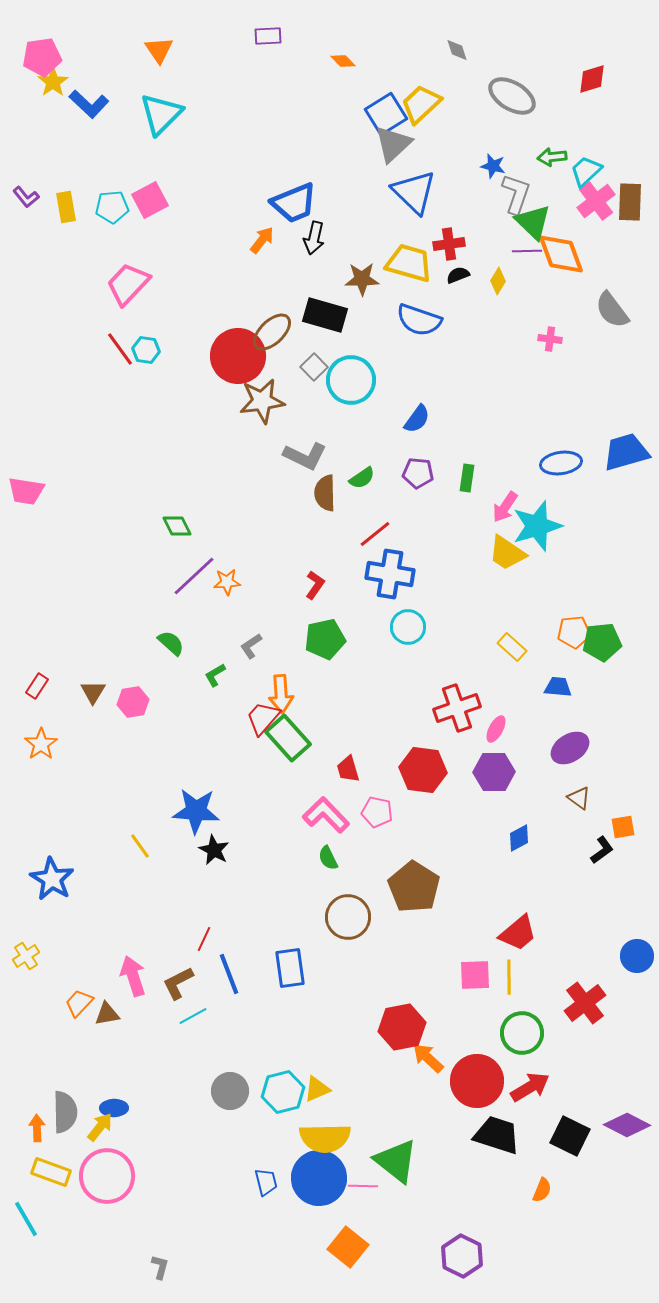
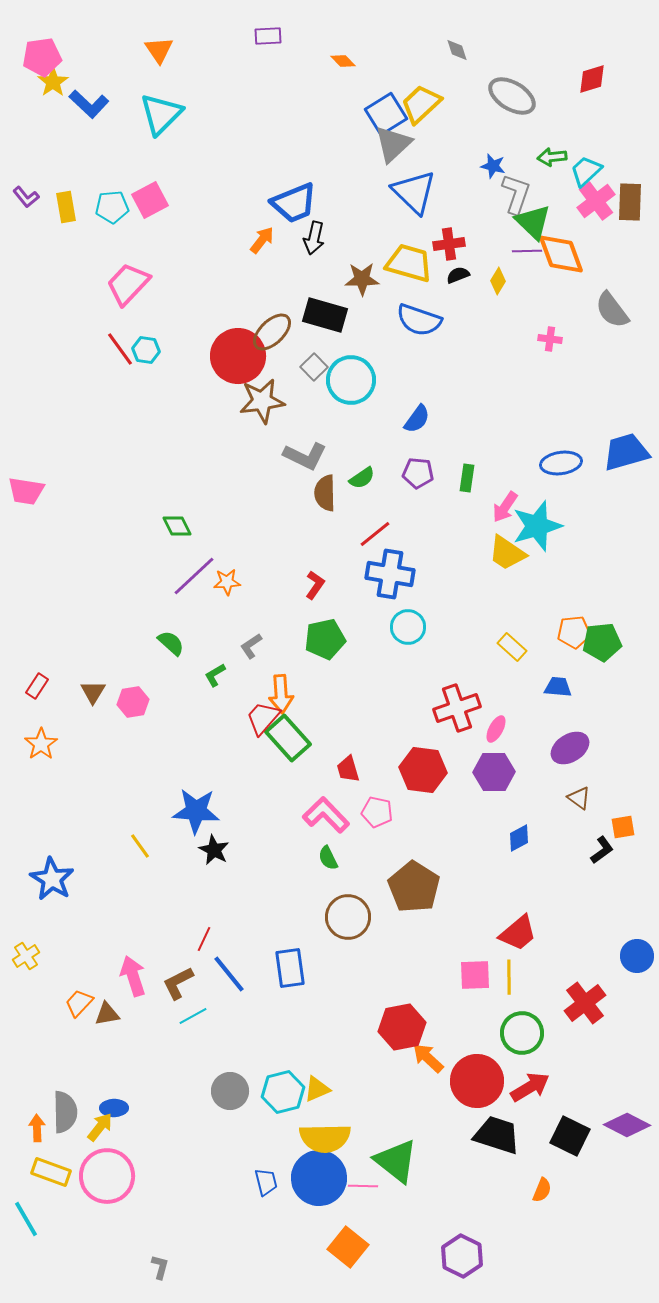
blue line at (229, 974): rotated 18 degrees counterclockwise
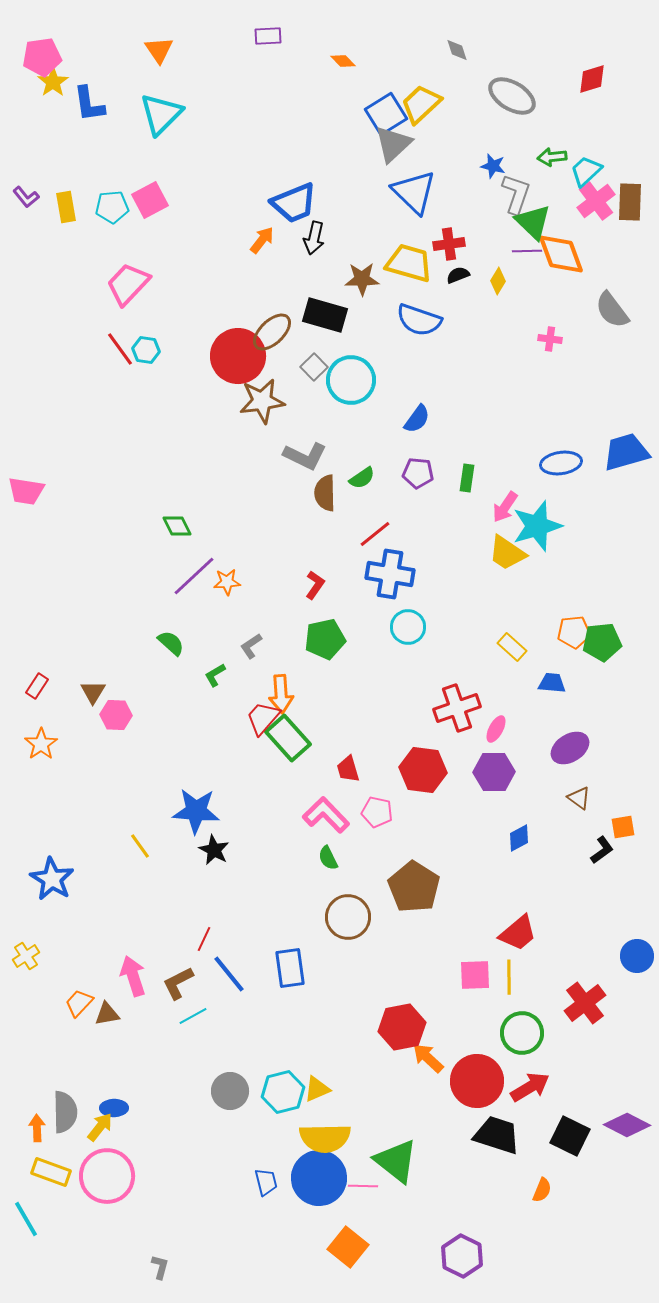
blue L-shape at (89, 104): rotated 39 degrees clockwise
blue trapezoid at (558, 687): moved 6 px left, 4 px up
pink hexagon at (133, 702): moved 17 px left, 13 px down; rotated 12 degrees clockwise
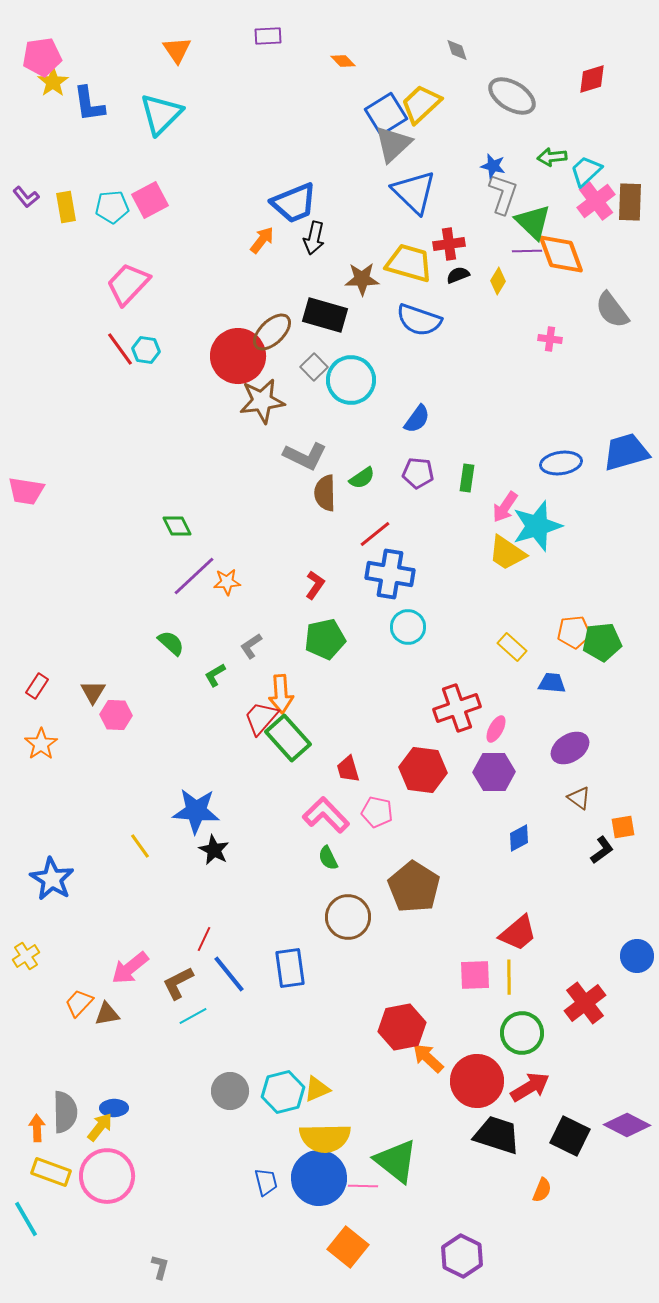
orange triangle at (159, 50): moved 18 px right
gray L-shape at (516, 194): moved 13 px left
red trapezoid at (263, 718): moved 2 px left
pink arrow at (133, 976): moved 3 px left, 8 px up; rotated 111 degrees counterclockwise
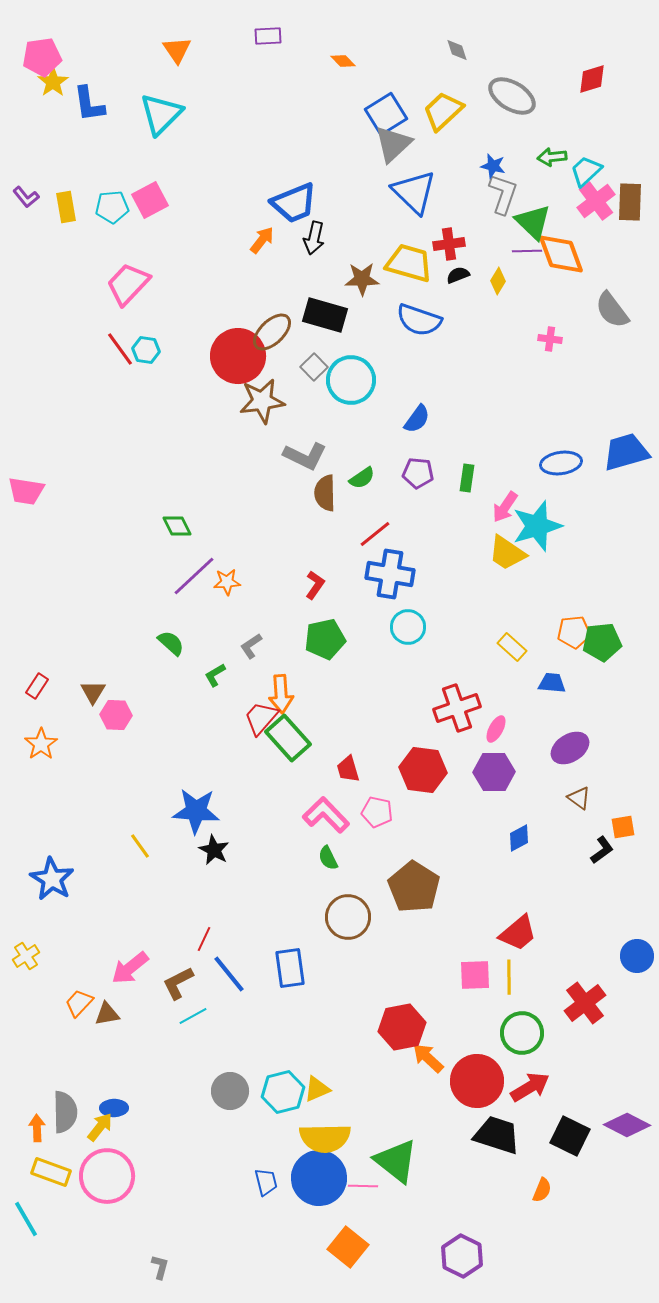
yellow trapezoid at (421, 104): moved 22 px right, 7 px down
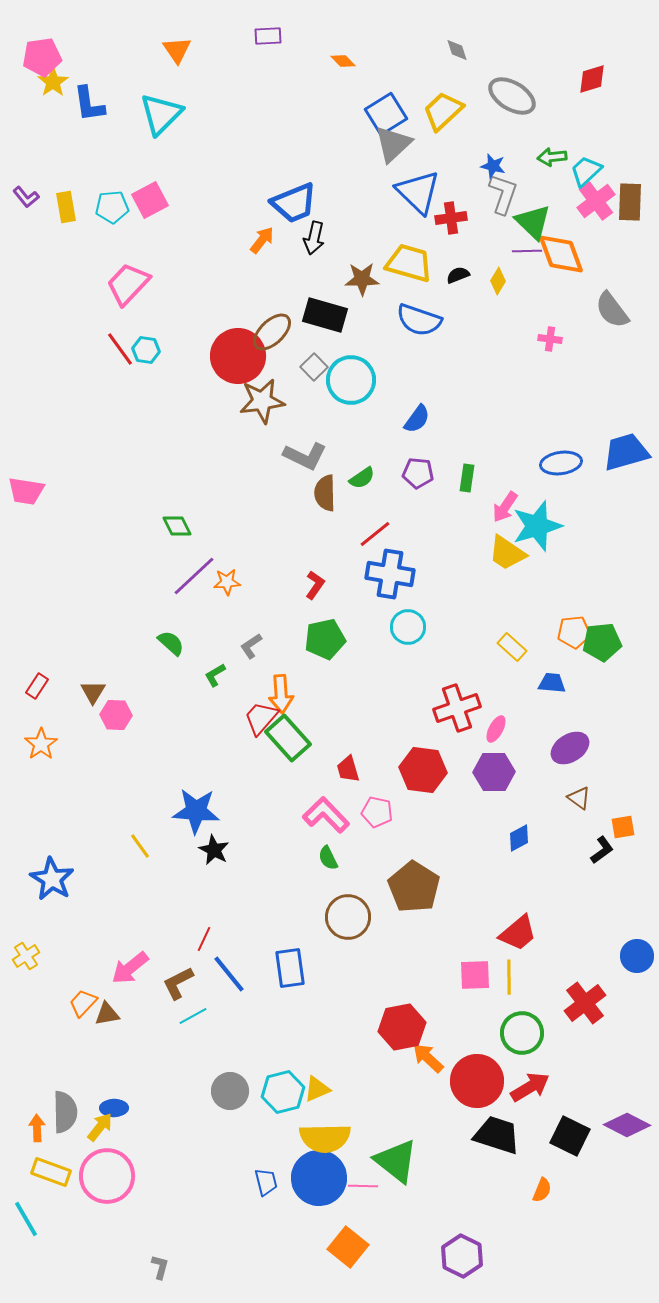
blue triangle at (414, 192): moved 4 px right
red cross at (449, 244): moved 2 px right, 26 px up
orange trapezoid at (79, 1003): moved 4 px right
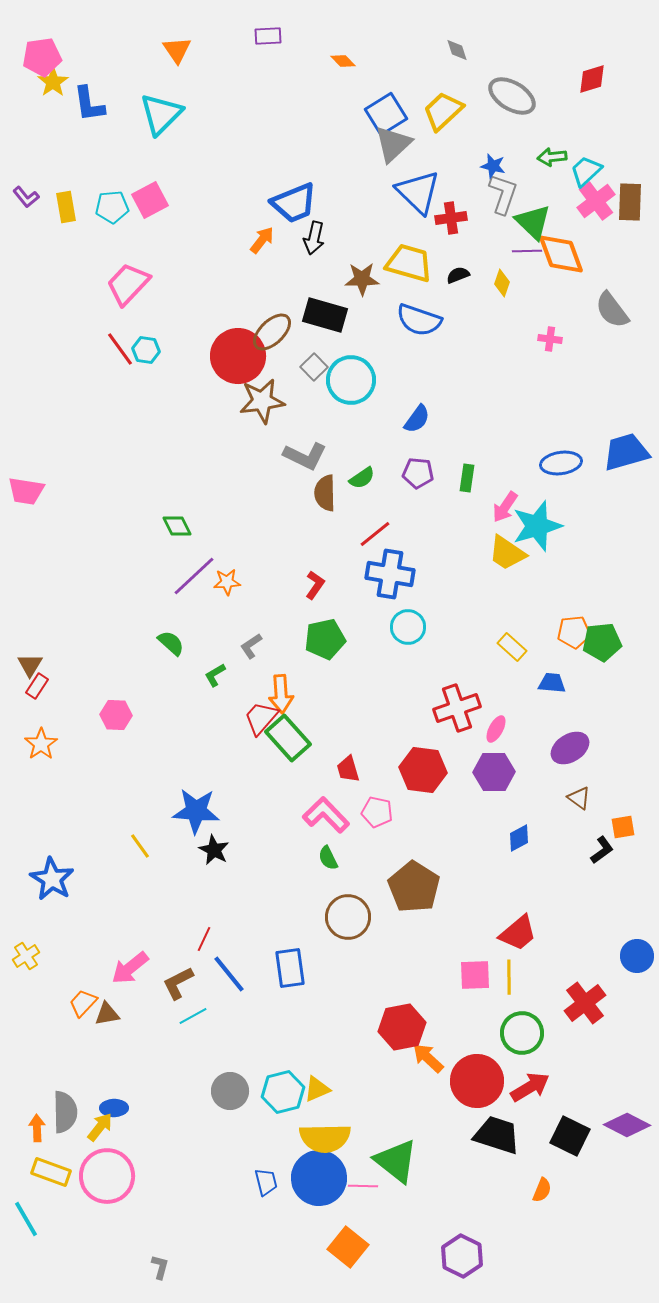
yellow diamond at (498, 281): moved 4 px right, 2 px down; rotated 12 degrees counterclockwise
brown triangle at (93, 692): moved 63 px left, 27 px up
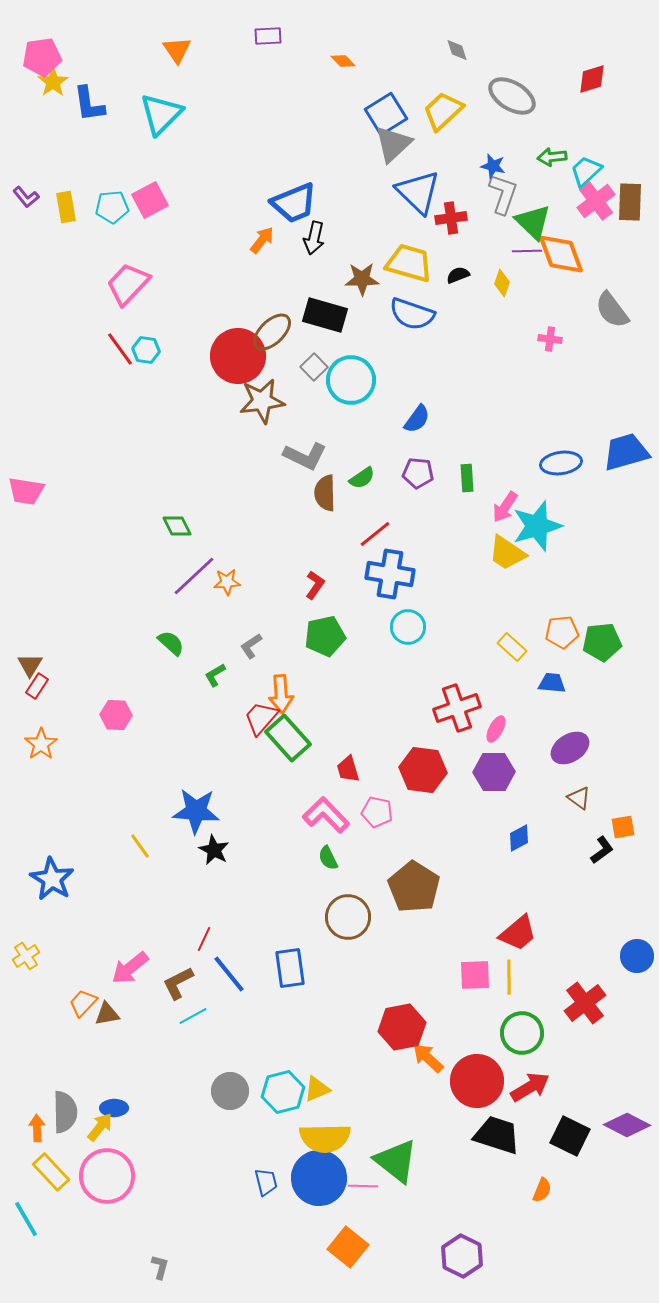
blue semicircle at (419, 320): moved 7 px left, 6 px up
green rectangle at (467, 478): rotated 12 degrees counterclockwise
orange pentagon at (574, 632): moved 12 px left
green pentagon at (325, 639): moved 3 px up
yellow rectangle at (51, 1172): rotated 27 degrees clockwise
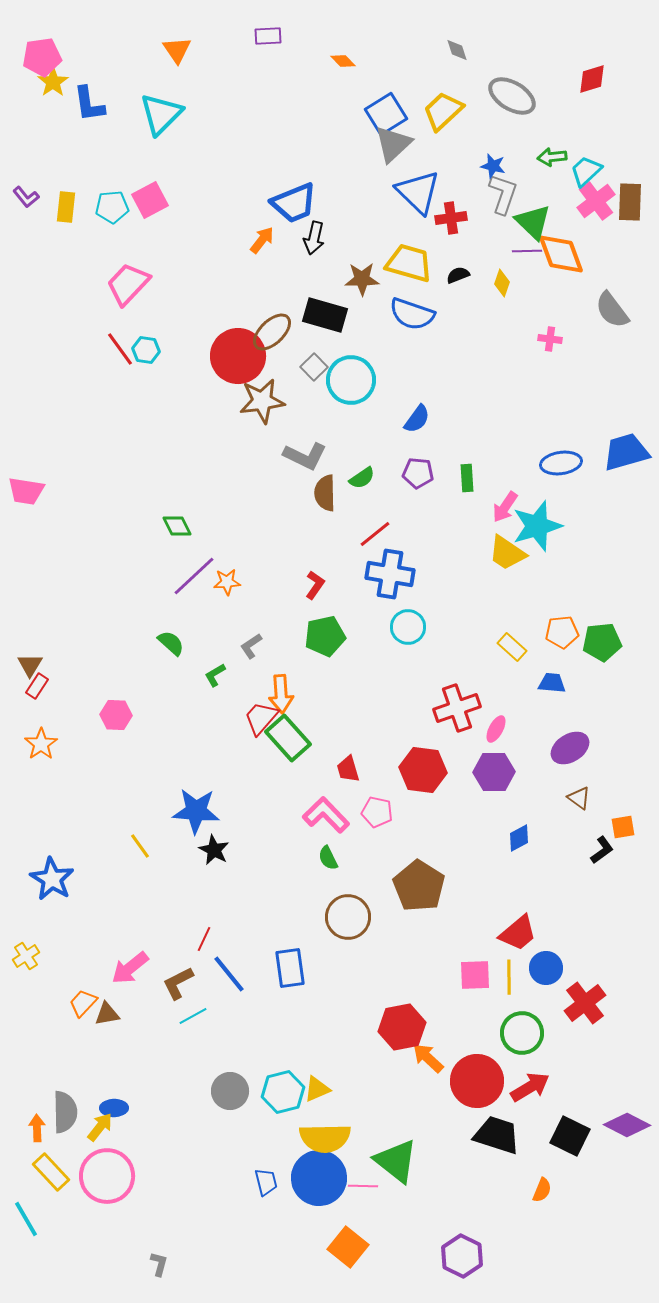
yellow rectangle at (66, 207): rotated 16 degrees clockwise
brown pentagon at (414, 887): moved 5 px right, 1 px up
blue circle at (637, 956): moved 91 px left, 12 px down
gray L-shape at (160, 1267): moved 1 px left, 3 px up
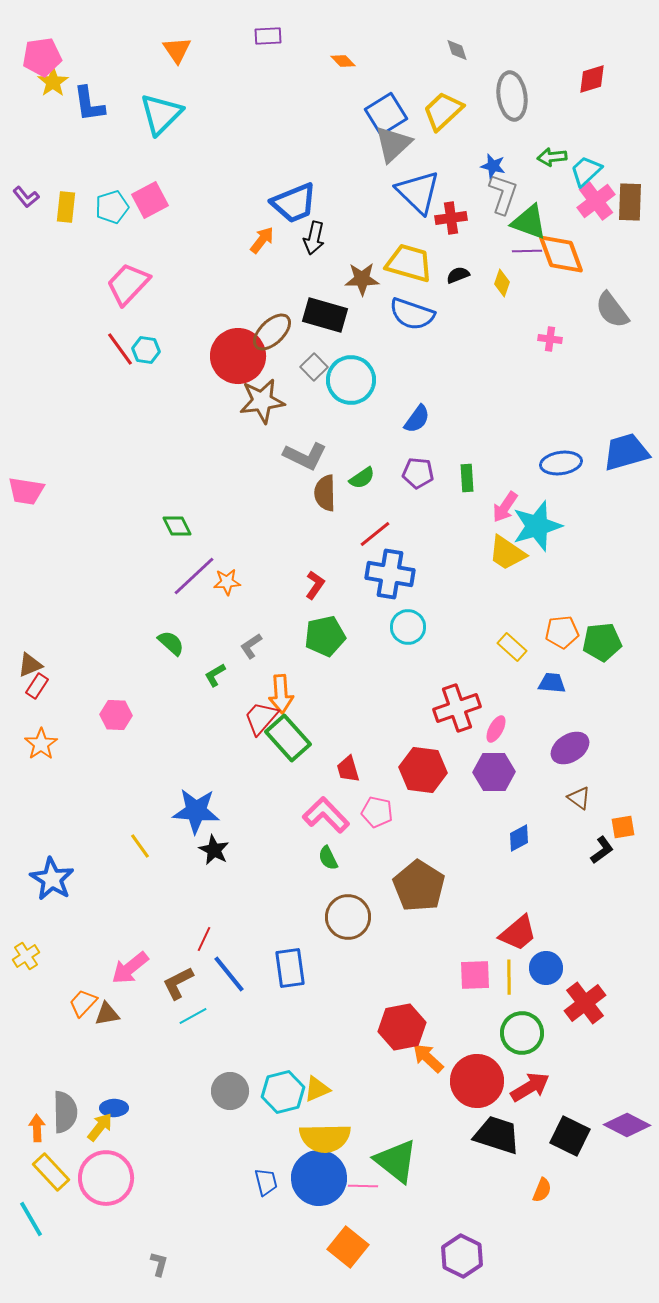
gray ellipse at (512, 96): rotated 51 degrees clockwise
cyan pentagon at (112, 207): rotated 12 degrees counterclockwise
green triangle at (533, 222): moved 4 px left; rotated 24 degrees counterclockwise
brown triangle at (30, 665): rotated 36 degrees clockwise
pink circle at (107, 1176): moved 1 px left, 2 px down
cyan line at (26, 1219): moved 5 px right
